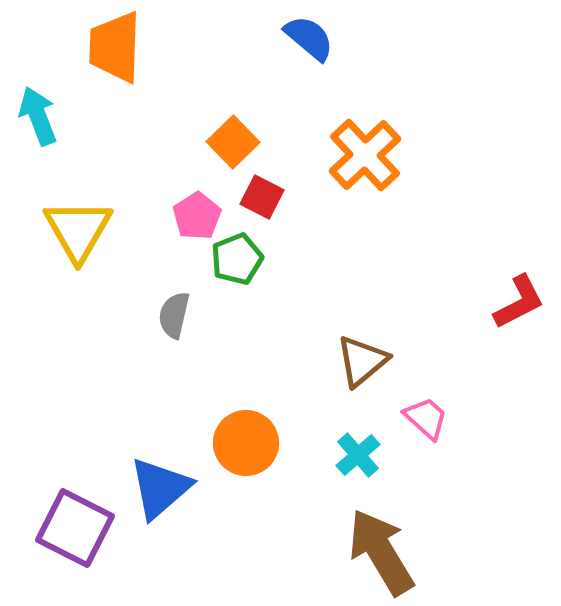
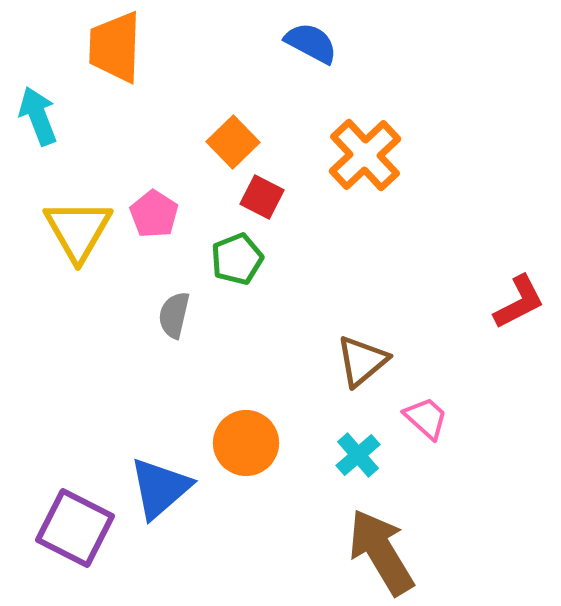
blue semicircle: moved 2 px right, 5 px down; rotated 12 degrees counterclockwise
pink pentagon: moved 43 px left, 2 px up; rotated 6 degrees counterclockwise
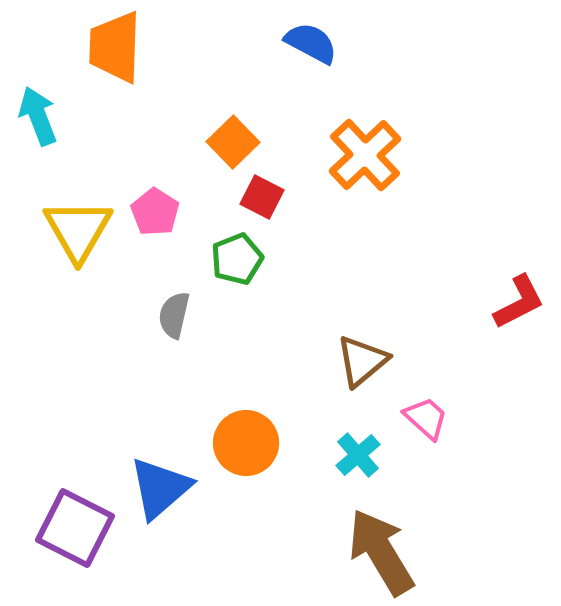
pink pentagon: moved 1 px right, 2 px up
